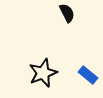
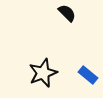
black semicircle: rotated 18 degrees counterclockwise
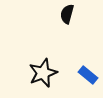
black semicircle: moved 1 px down; rotated 120 degrees counterclockwise
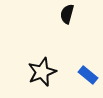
black star: moved 1 px left, 1 px up
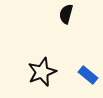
black semicircle: moved 1 px left
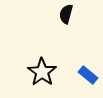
black star: rotated 16 degrees counterclockwise
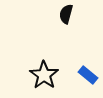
black star: moved 2 px right, 3 px down
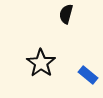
black star: moved 3 px left, 12 px up
